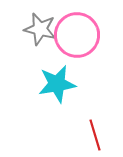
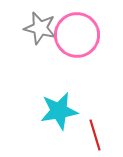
gray star: moved 1 px up
cyan star: moved 2 px right, 27 px down
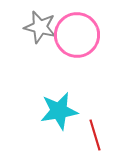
gray star: moved 1 px up
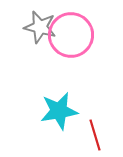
pink circle: moved 6 px left
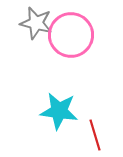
gray star: moved 4 px left, 4 px up
cyan star: rotated 18 degrees clockwise
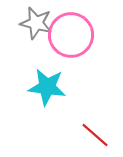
cyan star: moved 12 px left, 24 px up
red line: rotated 32 degrees counterclockwise
